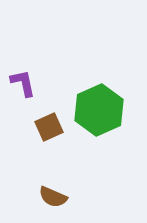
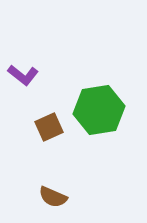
purple L-shape: moved 8 px up; rotated 140 degrees clockwise
green hexagon: rotated 15 degrees clockwise
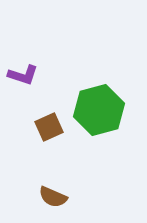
purple L-shape: rotated 20 degrees counterclockwise
green hexagon: rotated 6 degrees counterclockwise
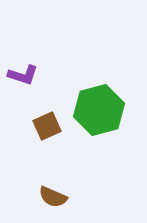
brown square: moved 2 px left, 1 px up
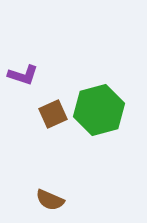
brown square: moved 6 px right, 12 px up
brown semicircle: moved 3 px left, 3 px down
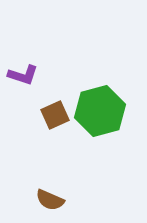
green hexagon: moved 1 px right, 1 px down
brown square: moved 2 px right, 1 px down
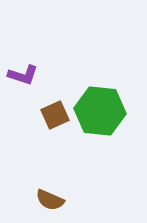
green hexagon: rotated 21 degrees clockwise
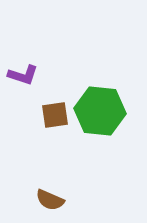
brown square: rotated 16 degrees clockwise
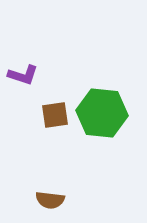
green hexagon: moved 2 px right, 2 px down
brown semicircle: rotated 16 degrees counterclockwise
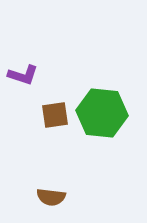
brown semicircle: moved 1 px right, 3 px up
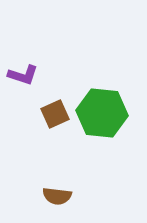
brown square: moved 1 px up; rotated 16 degrees counterclockwise
brown semicircle: moved 6 px right, 1 px up
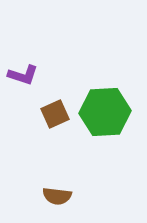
green hexagon: moved 3 px right, 1 px up; rotated 9 degrees counterclockwise
